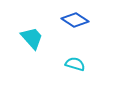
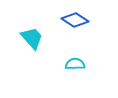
cyan semicircle: rotated 18 degrees counterclockwise
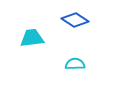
cyan trapezoid: rotated 55 degrees counterclockwise
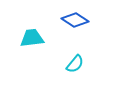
cyan semicircle: rotated 132 degrees clockwise
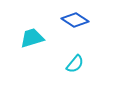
cyan trapezoid: rotated 10 degrees counterclockwise
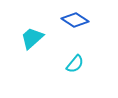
cyan trapezoid: rotated 25 degrees counterclockwise
